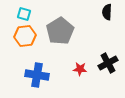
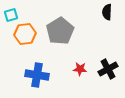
cyan square: moved 13 px left, 1 px down; rotated 32 degrees counterclockwise
orange hexagon: moved 2 px up
black cross: moved 6 px down
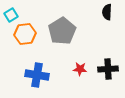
cyan square: rotated 16 degrees counterclockwise
gray pentagon: moved 2 px right
black cross: rotated 24 degrees clockwise
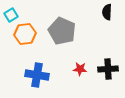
gray pentagon: rotated 16 degrees counterclockwise
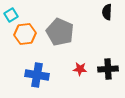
gray pentagon: moved 2 px left, 1 px down
